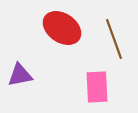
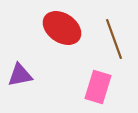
pink rectangle: moved 1 px right; rotated 20 degrees clockwise
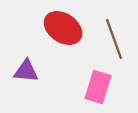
red ellipse: moved 1 px right
purple triangle: moved 6 px right, 4 px up; rotated 16 degrees clockwise
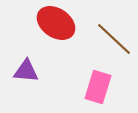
red ellipse: moved 7 px left, 5 px up
brown line: rotated 27 degrees counterclockwise
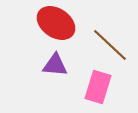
brown line: moved 4 px left, 6 px down
purple triangle: moved 29 px right, 6 px up
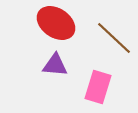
brown line: moved 4 px right, 7 px up
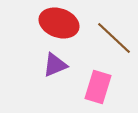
red ellipse: moved 3 px right; rotated 15 degrees counterclockwise
purple triangle: rotated 28 degrees counterclockwise
